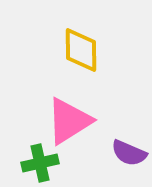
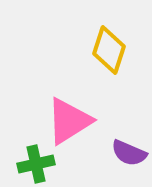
yellow diamond: moved 28 px right; rotated 18 degrees clockwise
green cross: moved 4 px left, 1 px down
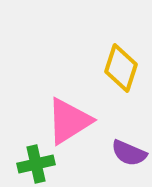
yellow diamond: moved 12 px right, 18 px down
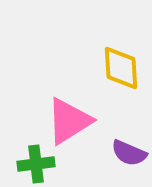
yellow diamond: rotated 21 degrees counterclockwise
green cross: rotated 6 degrees clockwise
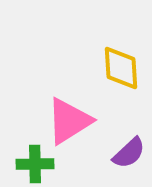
purple semicircle: rotated 66 degrees counterclockwise
green cross: moved 1 px left; rotated 6 degrees clockwise
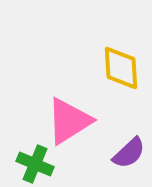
green cross: rotated 24 degrees clockwise
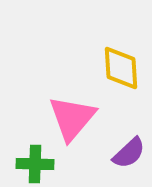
pink triangle: moved 3 px right, 3 px up; rotated 18 degrees counterclockwise
green cross: rotated 21 degrees counterclockwise
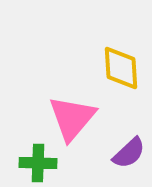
green cross: moved 3 px right, 1 px up
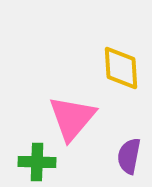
purple semicircle: moved 3 px down; rotated 144 degrees clockwise
green cross: moved 1 px left, 1 px up
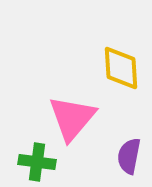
green cross: rotated 6 degrees clockwise
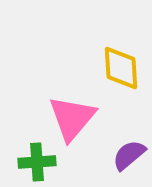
purple semicircle: moved 1 px up; rotated 39 degrees clockwise
green cross: rotated 12 degrees counterclockwise
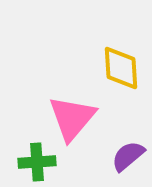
purple semicircle: moved 1 px left, 1 px down
